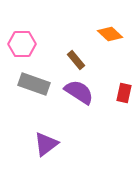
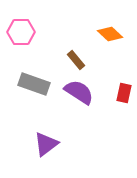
pink hexagon: moved 1 px left, 12 px up
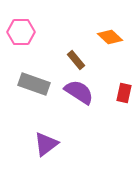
orange diamond: moved 3 px down
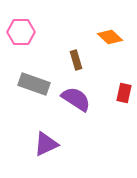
brown rectangle: rotated 24 degrees clockwise
purple semicircle: moved 3 px left, 7 px down
purple triangle: rotated 12 degrees clockwise
